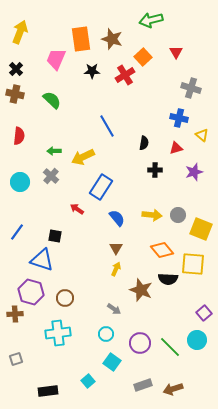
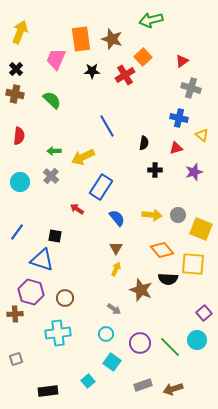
red triangle at (176, 52): moved 6 px right, 9 px down; rotated 24 degrees clockwise
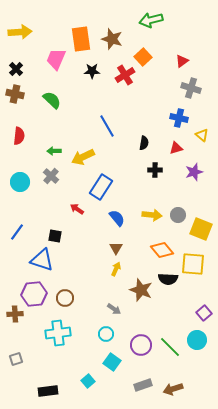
yellow arrow at (20, 32): rotated 65 degrees clockwise
purple hexagon at (31, 292): moved 3 px right, 2 px down; rotated 20 degrees counterclockwise
purple circle at (140, 343): moved 1 px right, 2 px down
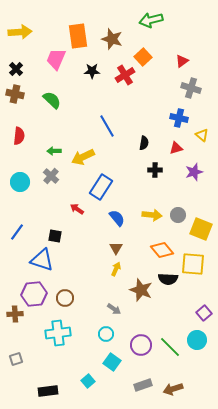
orange rectangle at (81, 39): moved 3 px left, 3 px up
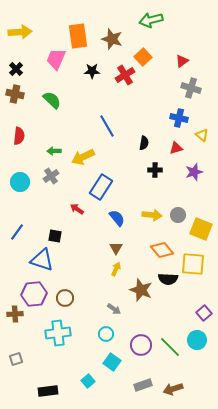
gray cross at (51, 176): rotated 14 degrees clockwise
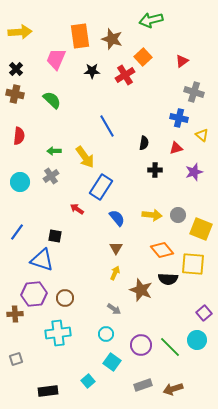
orange rectangle at (78, 36): moved 2 px right
gray cross at (191, 88): moved 3 px right, 4 px down
yellow arrow at (83, 157): moved 2 px right; rotated 100 degrees counterclockwise
yellow arrow at (116, 269): moved 1 px left, 4 px down
